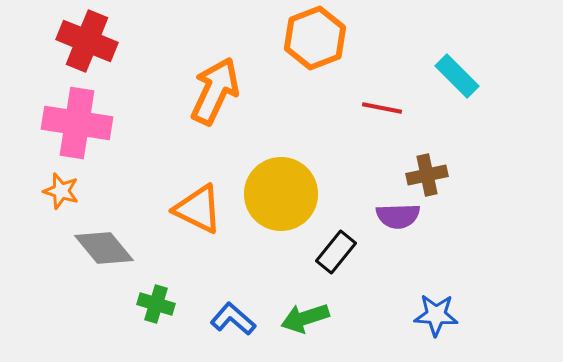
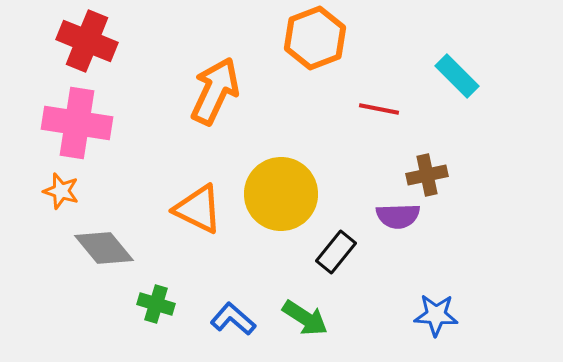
red line: moved 3 px left, 1 px down
green arrow: rotated 129 degrees counterclockwise
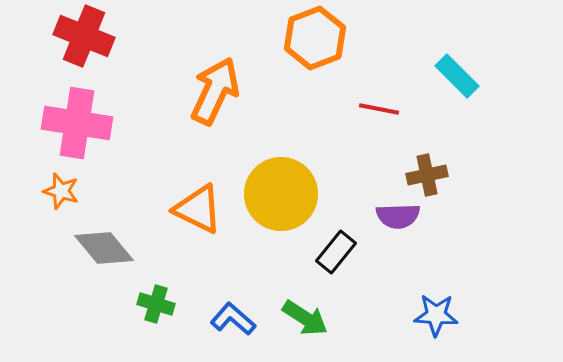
red cross: moved 3 px left, 5 px up
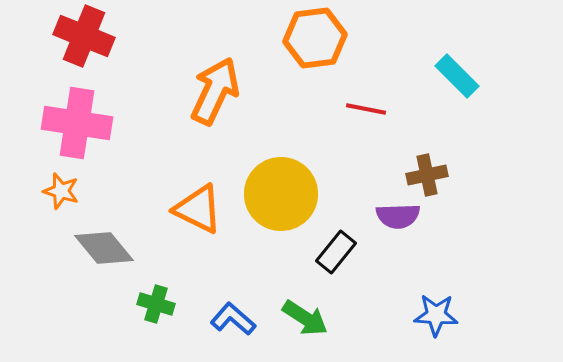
orange hexagon: rotated 14 degrees clockwise
red line: moved 13 px left
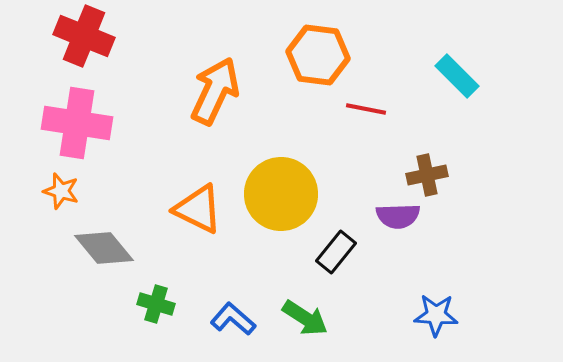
orange hexagon: moved 3 px right, 17 px down; rotated 14 degrees clockwise
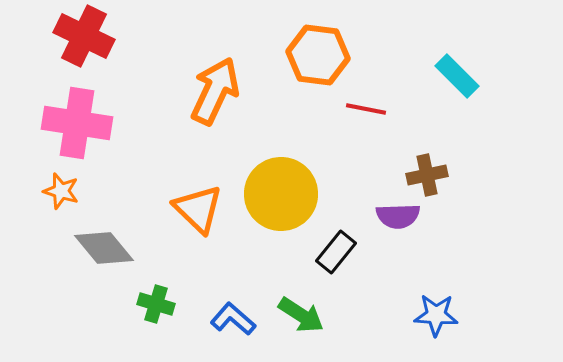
red cross: rotated 4 degrees clockwise
orange triangle: rotated 18 degrees clockwise
green arrow: moved 4 px left, 3 px up
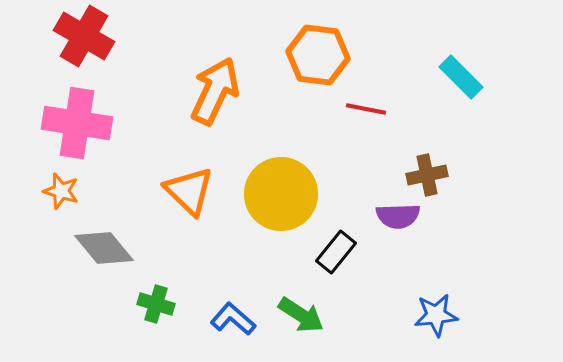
red cross: rotated 4 degrees clockwise
cyan rectangle: moved 4 px right, 1 px down
orange triangle: moved 9 px left, 18 px up
blue star: rotated 9 degrees counterclockwise
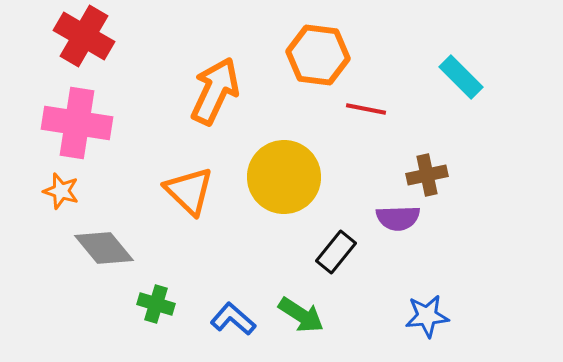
yellow circle: moved 3 px right, 17 px up
purple semicircle: moved 2 px down
blue star: moved 9 px left, 1 px down
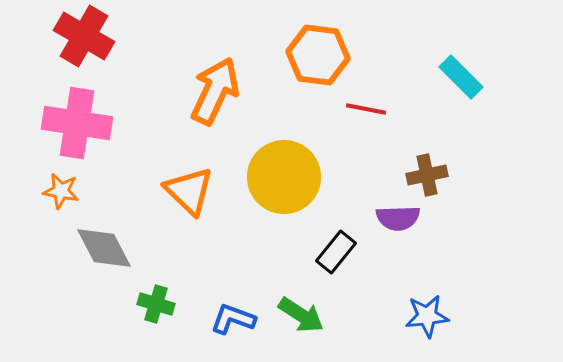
orange star: rotated 6 degrees counterclockwise
gray diamond: rotated 12 degrees clockwise
blue L-shape: rotated 21 degrees counterclockwise
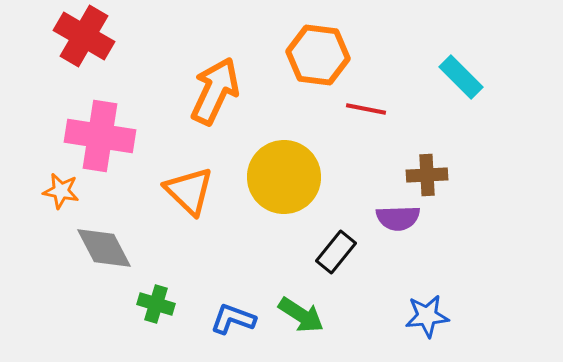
pink cross: moved 23 px right, 13 px down
brown cross: rotated 9 degrees clockwise
